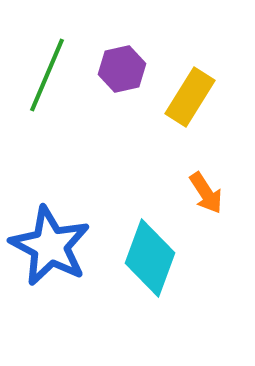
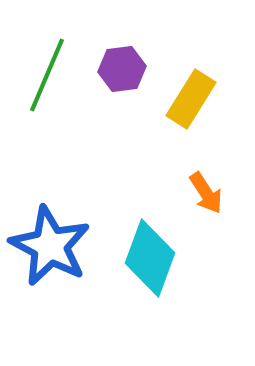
purple hexagon: rotated 6 degrees clockwise
yellow rectangle: moved 1 px right, 2 px down
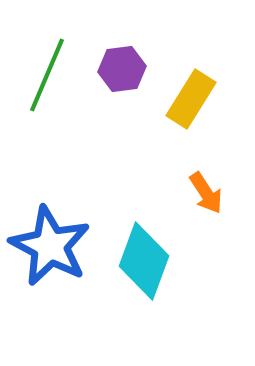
cyan diamond: moved 6 px left, 3 px down
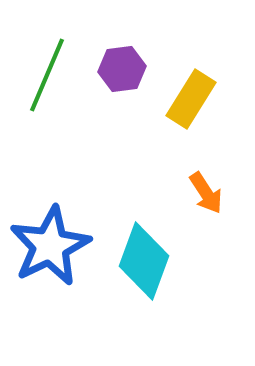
blue star: rotated 18 degrees clockwise
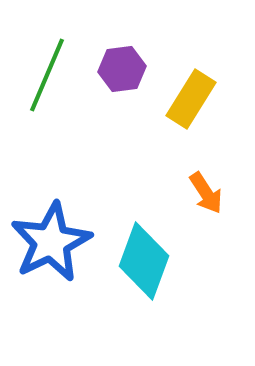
blue star: moved 1 px right, 4 px up
